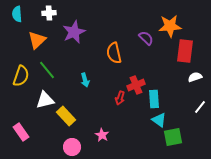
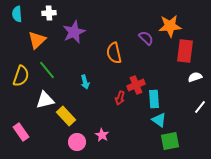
cyan arrow: moved 2 px down
green square: moved 3 px left, 4 px down
pink circle: moved 5 px right, 5 px up
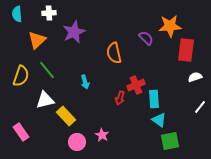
red rectangle: moved 1 px right, 1 px up
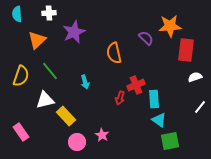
green line: moved 3 px right, 1 px down
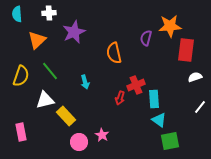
purple semicircle: rotated 119 degrees counterclockwise
pink rectangle: rotated 24 degrees clockwise
pink circle: moved 2 px right
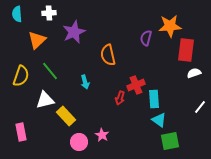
orange semicircle: moved 6 px left, 2 px down
white semicircle: moved 1 px left, 4 px up
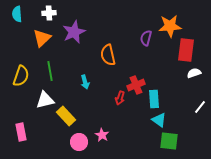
orange triangle: moved 5 px right, 2 px up
green line: rotated 30 degrees clockwise
green square: moved 1 px left; rotated 18 degrees clockwise
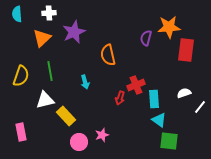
orange star: moved 1 px left, 1 px down
white semicircle: moved 10 px left, 20 px down
pink star: rotated 24 degrees clockwise
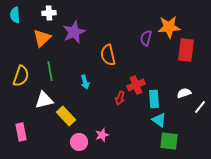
cyan semicircle: moved 2 px left, 1 px down
white triangle: moved 1 px left
